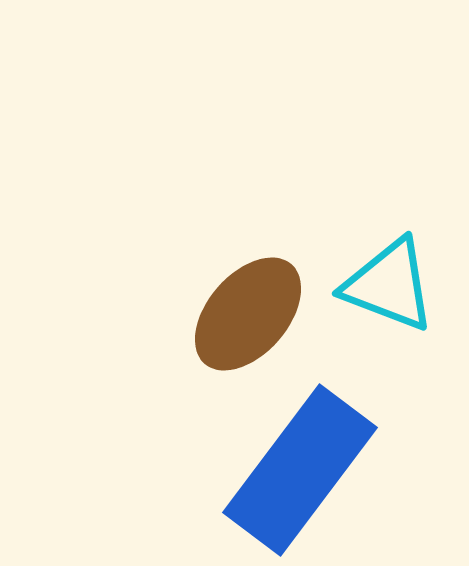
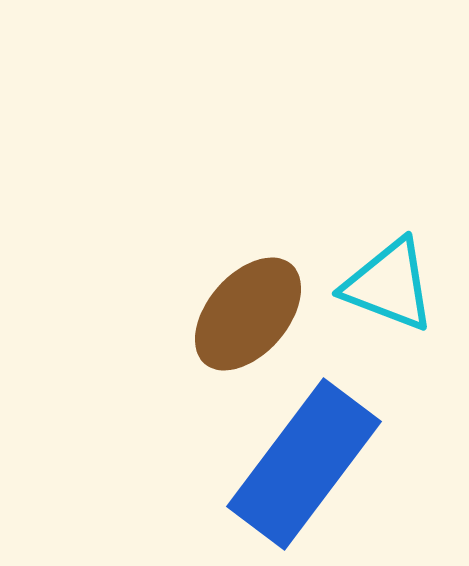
blue rectangle: moved 4 px right, 6 px up
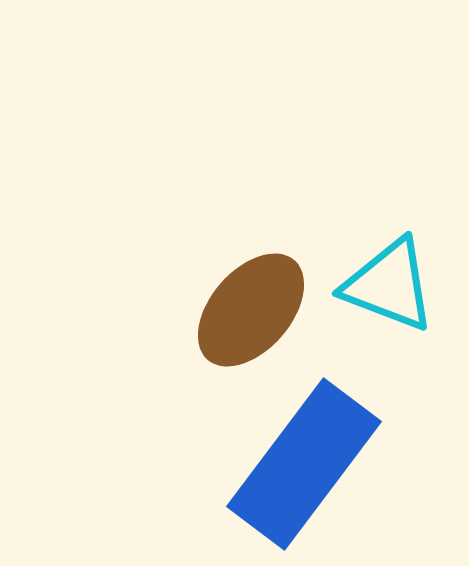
brown ellipse: moved 3 px right, 4 px up
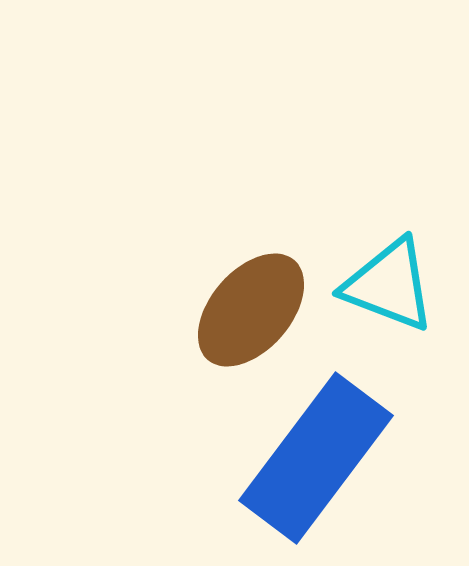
blue rectangle: moved 12 px right, 6 px up
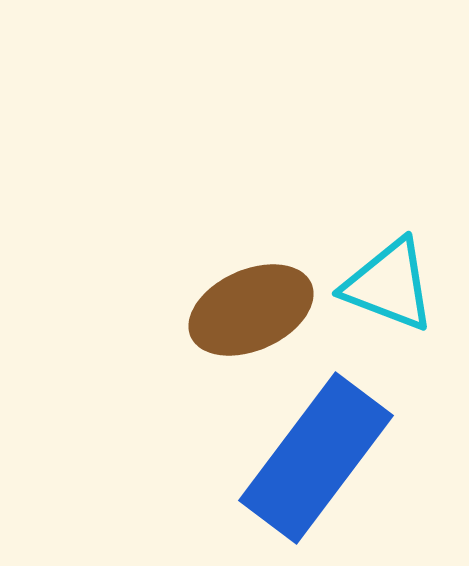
brown ellipse: rotated 25 degrees clockwise
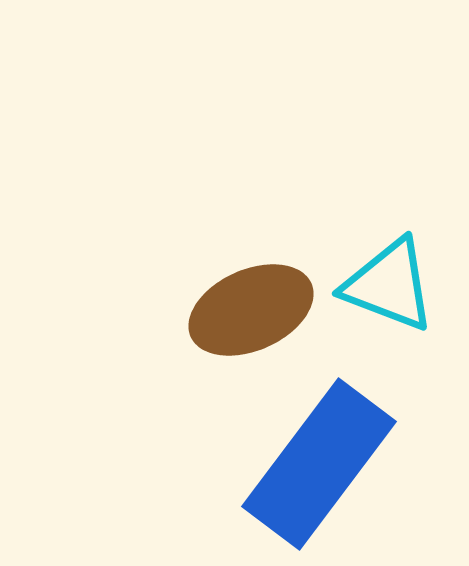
blue rectangle: moved 3 px right, 6 px down
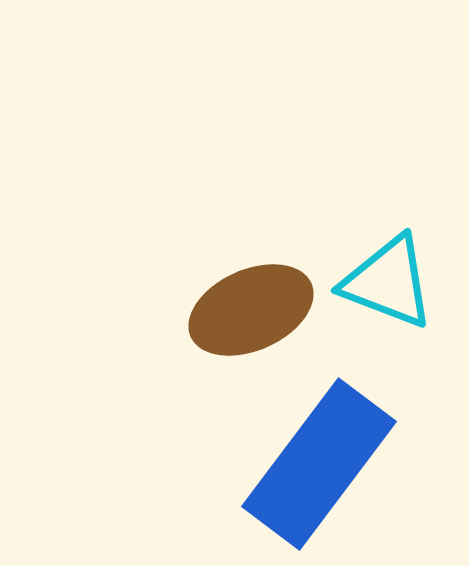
cyan triangle: moved 1 px left, 3 px up
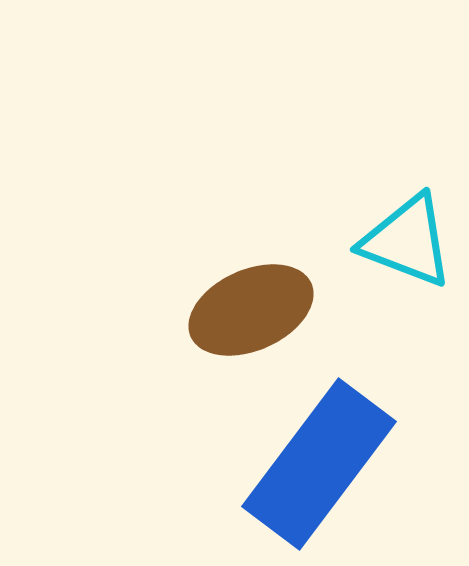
cyan triangle: moved 19 px right, 41 px up
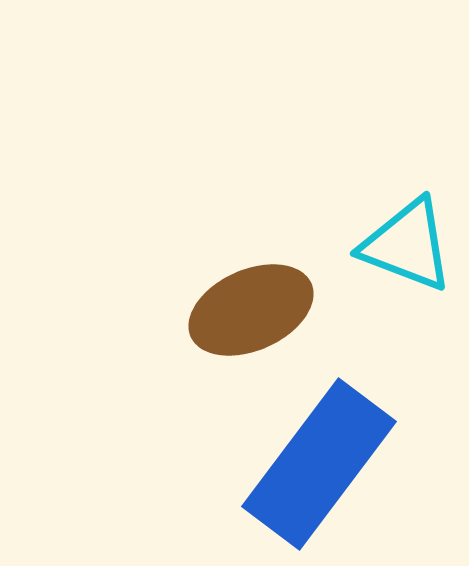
cyan triangle: moved 4 px down
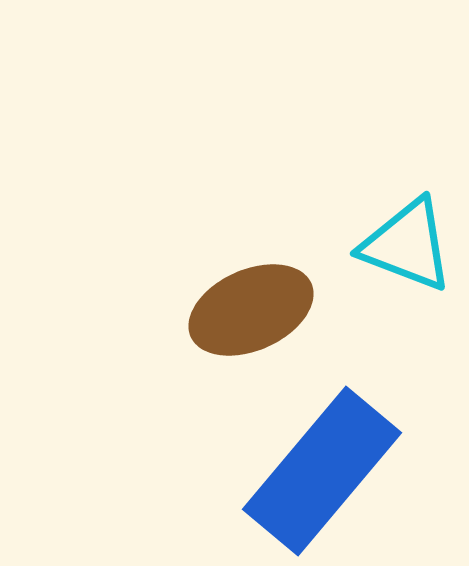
blue rectangle: moved 3 px right, 7 px down; rotated 3 degrees clockwise
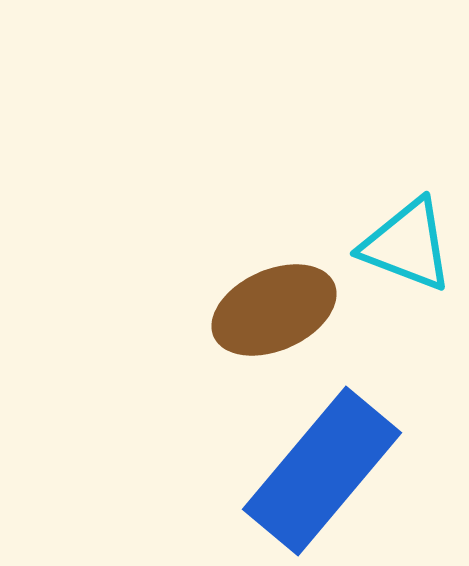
brown ellipse: moved 23 px right
